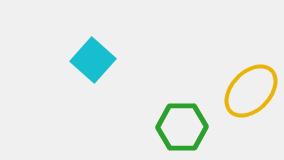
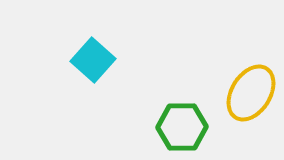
yellow ellipse: moved 2 px down; rotated 12 degrees counterclockwise
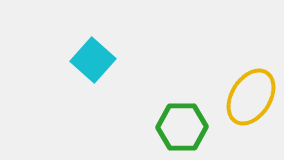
yellow ellipse: moved 4 px down
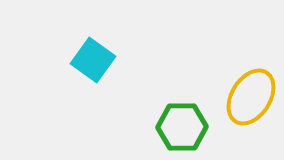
cyan square: rotated 6 degrees counterclockwise
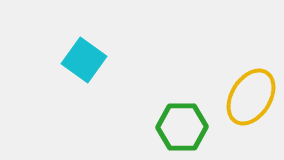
cyan square: moved 9 px left
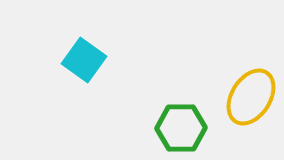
green hexagon: moved 1 px left, 1 px down
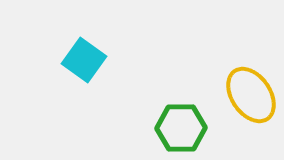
yellow ellipse: moved 2 px up; rotated 66 degrees counterclockwise
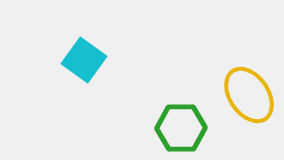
yellow ellipse: moved 2 px left
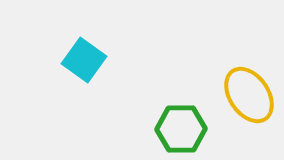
green hexagon: moved 1 px down
